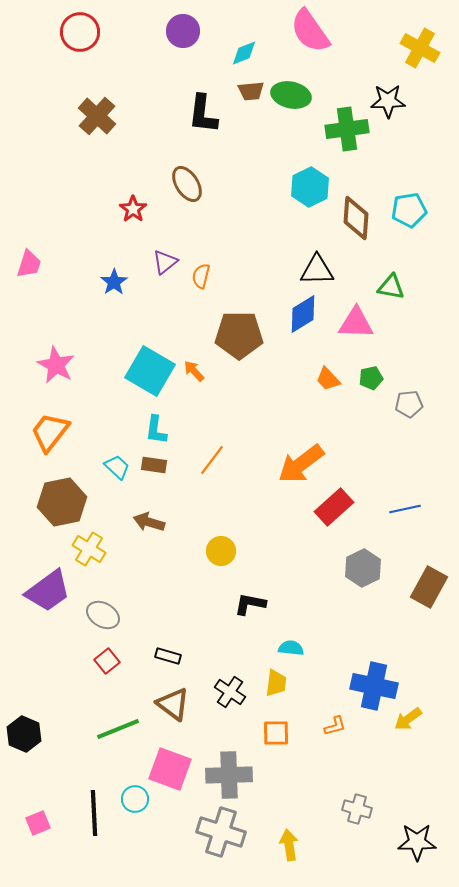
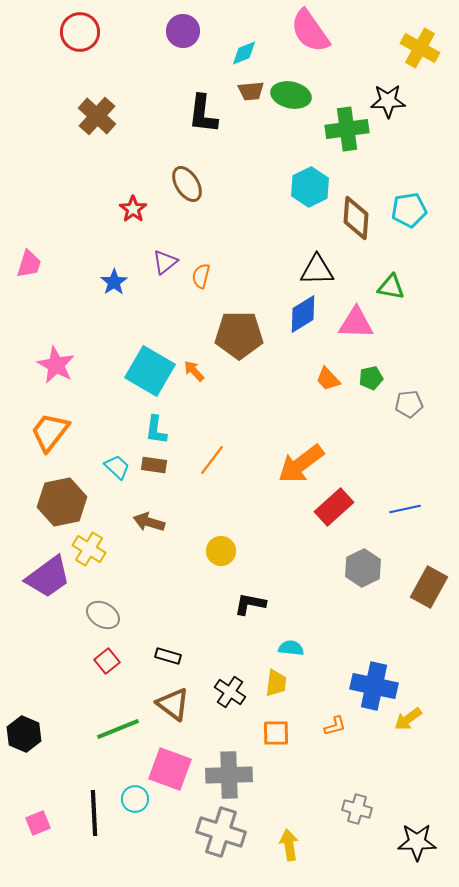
purple trapezoid at (48, 591): moved 14 px up
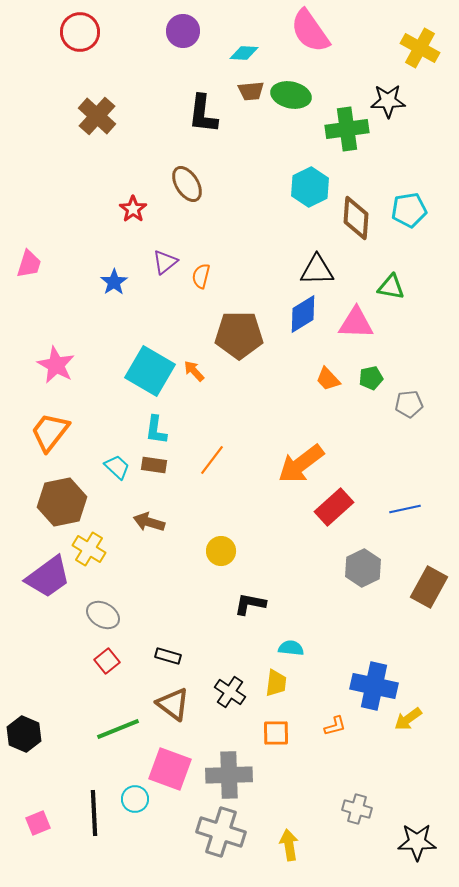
cyan diamond at (244, 53): rotated 24 degrees clockwise
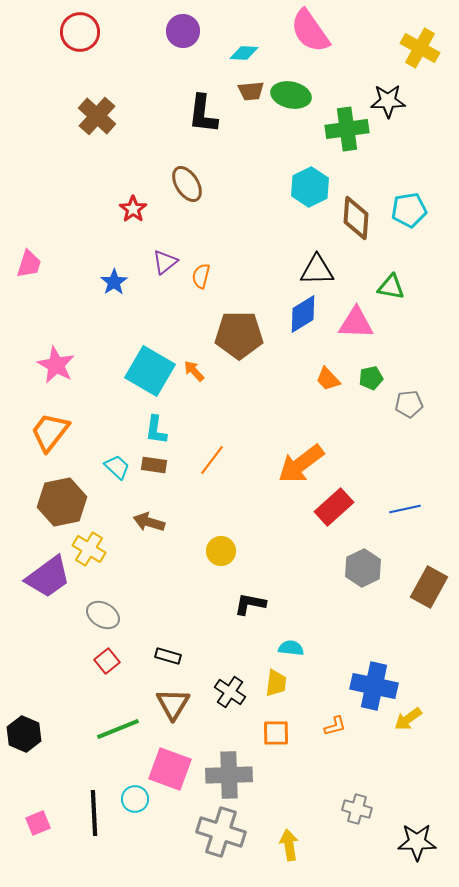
brown triangle at (173, 704): rotated 24 degrees clockwise
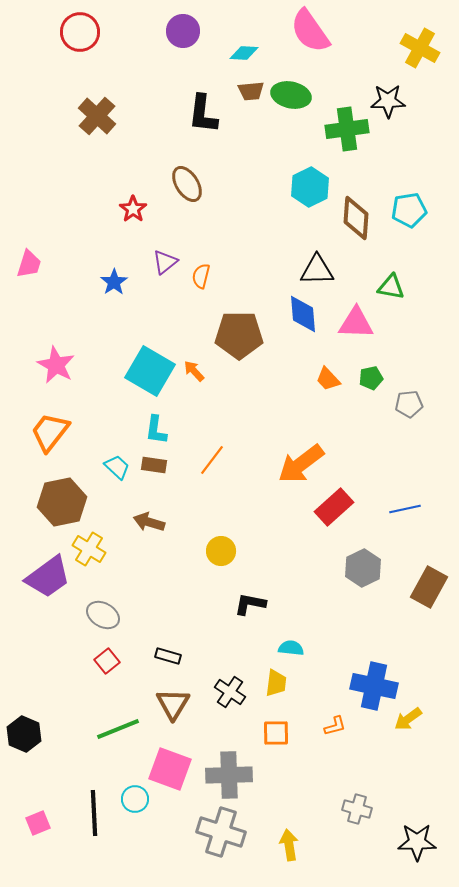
blue diamond at (303, 314): rotated 63 degrees counterclockwise
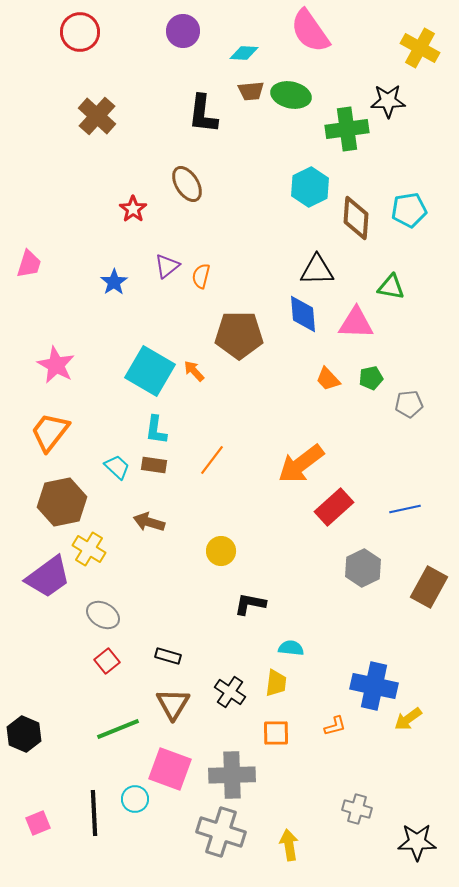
purple triangle at (165, 262): moved 2 px right, 4 px down
gray cross at (229, 775): moved 3 px right
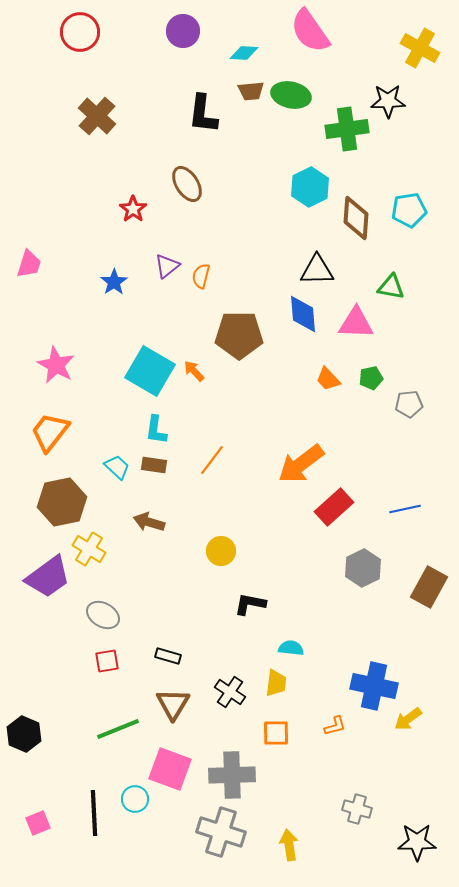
red square at (107, 661): rotated 30 degrees clockwise
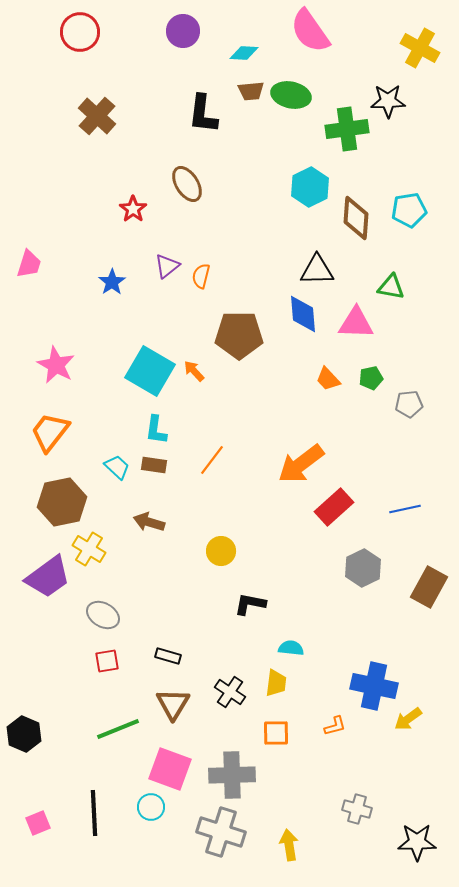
blue star at (114, 282): moved 2 px left
cyan circle at (135, 799): moved 16 px right, 8 px down
